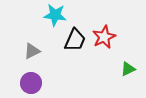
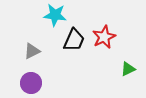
black trapezoid: moved 1 px left
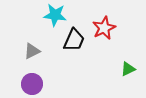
red star: moved 9 px up
purple circle: moved 1 px right, 1 px down
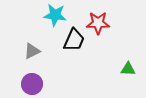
red star: moved 6 px left, 5 px up; rotated 25 degrees clockwise
green triangle: rotated 28 degrees clockwise
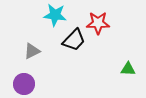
black trapezoid: rotated 20 degrees clockwise
purple circle: moved 8 px left
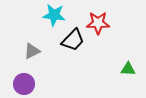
cyan star: moved 1 px left
black trapezoid: moved 1 px left
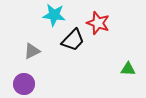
red star: rotated 20 degrees clockwise
